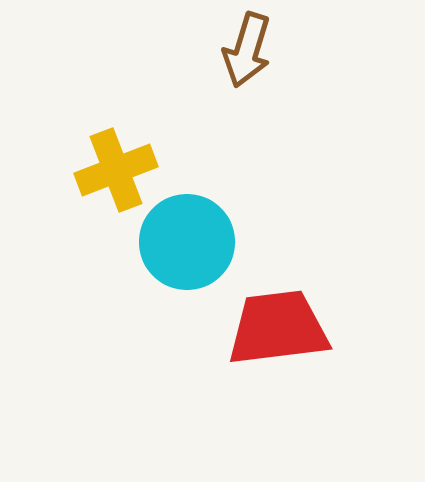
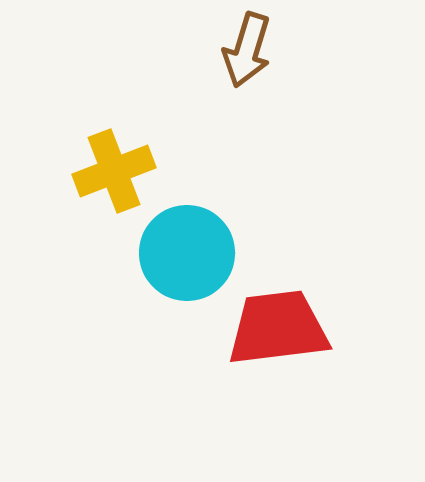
yellow cross: moved 2 px left, 1 px down
cyan circle: moved 11 px down
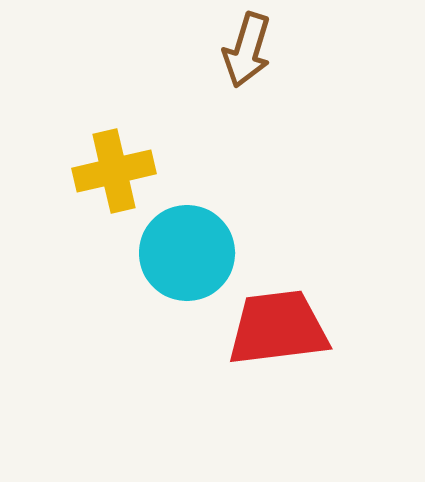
yellow cross: rotated 8 degrees clockwise
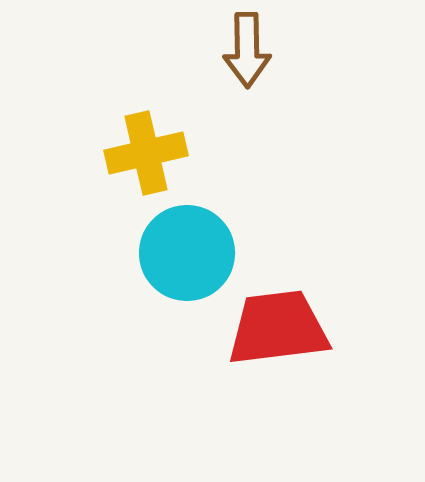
brown arrow: rotated 18 degrees counterclockwise
yellow cross: moved 32 px right, 18 px up
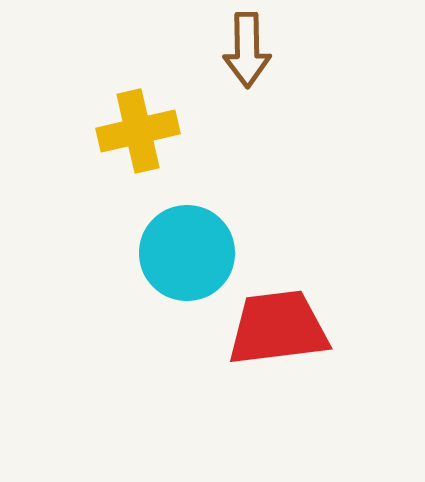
yellow cross: moved 8 px left, 22 px up
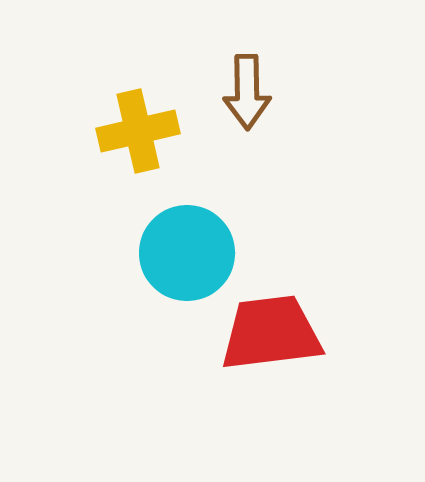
brown arrow: moved 42 px down
red trapezoid: moved 7 px left, 5 px down
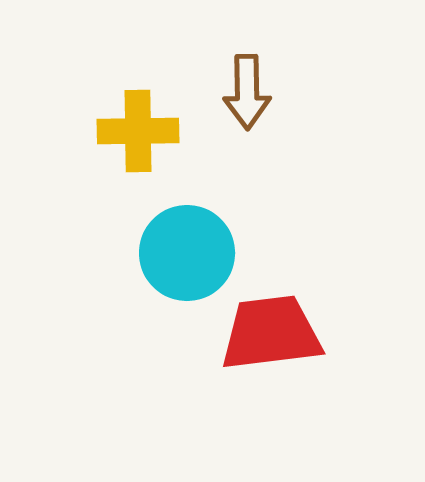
yellow cross: rotated 12 degrees clockwise
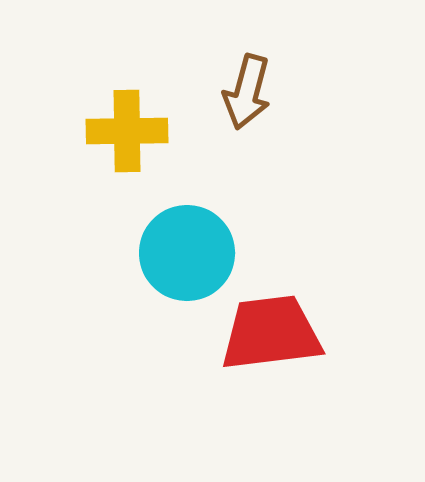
brown arrow: rotated 16 degrees clockwise
yellow cross: moved 11 px left
